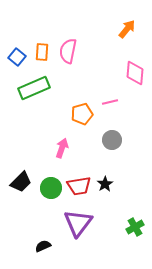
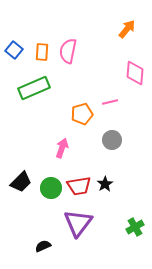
blue square: moved 3 px left, 7 px up
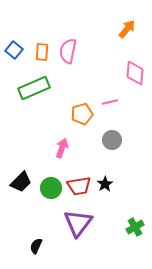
black semicircle: moved 7 px left; rotated 42 degrees counterclockwise
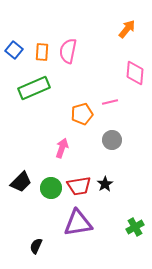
purple triangle: rotated 44 degrees clockwise
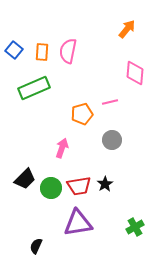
black trapezoid: moved 4 px right, 3 px up
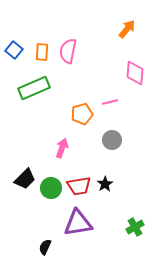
black semicircle: moved 9 px right, 1 px down
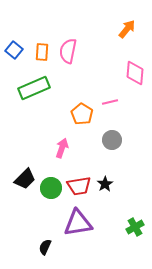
orange pentagon: rotated 25 degrees counterclockwise
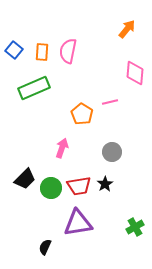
gray circle: moved 12 px down
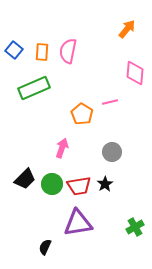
green circle: moved 1 px right, 4 px up
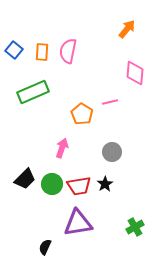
green rectangle: moved 1 px left, 4 px down
